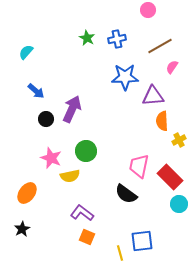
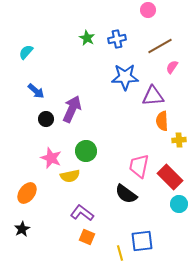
yellow cross: rotated 24 degrees clockwise
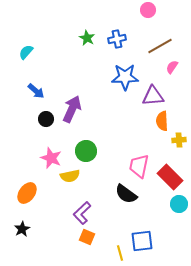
purple L-shape: rotated 80 degrees counterclockwise
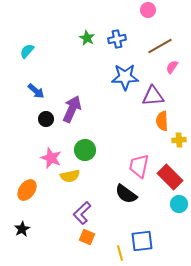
cyan semicircle: moved 1 px right, 1 px up
green circle: moved 1 px left, 1 px up
orange ellipse: moved 3 px up
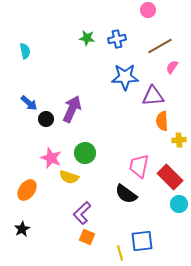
green star: rotated 21 degrees counterclockwise
cyan semicircle: moved 2 px left; rotated 126 degrees clockwise
blue arrow: moved 7 px left, 12 px down
green circle: moved 3 px down
yellow semicircle: moved 1 px left, 1 px down; rotated 30 degrees clockwise
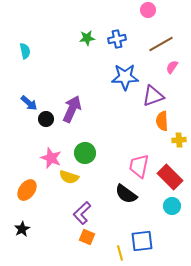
green star: rotated 14 degrees counterclockwise
brown line: moved 1 px right, 2 px up
purple triangle: rotated 15 degrees counterclockwise
cyan circle: moved 7 px left, 2 px down
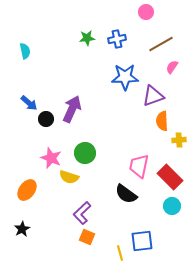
pink circle: moved 2 px left, 2 px down
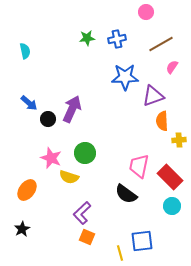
black circle: moved 2 px right
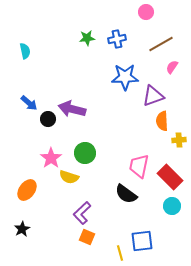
purple arrow: rotated 100 degrees counterclockwise
pink star: rotated 15 degrees clockwise
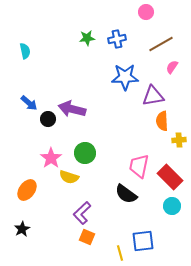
purple triangle: rotated 10 degrees clockwise
blue square: moved 1 px right
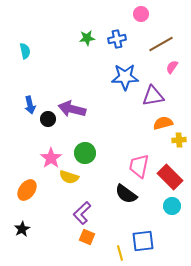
pink circle: moved 5 px left, 2 px down
blue arrow: moved 1 px right, 2 px down; rotated 36 degrees clockwise
orange semicircle: moved 1 px right, 2 px down; rotated 78 degrees clockwise
